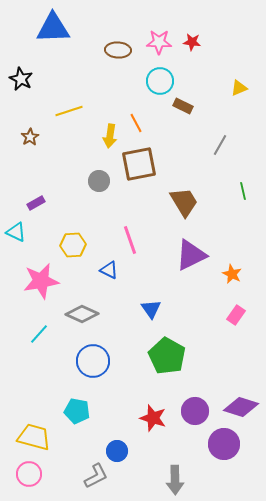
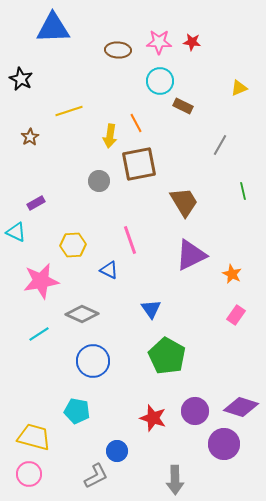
cyan line at (39, 334): rotated 15 degrees clockwise
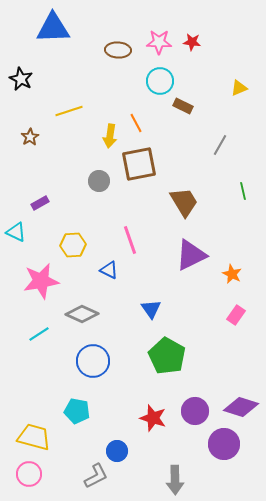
purple rectangle at (36, 203): moved 4 px right
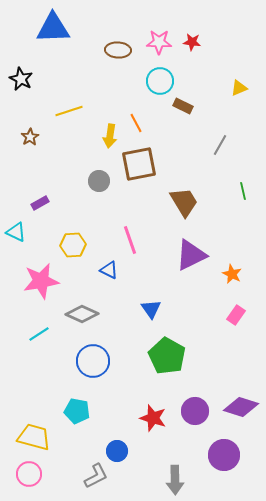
purple circle at (224, 444): moved 11 px down
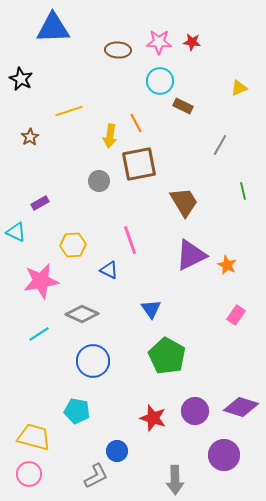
orange star at (232, 274): moved 5 px left, 9 px up
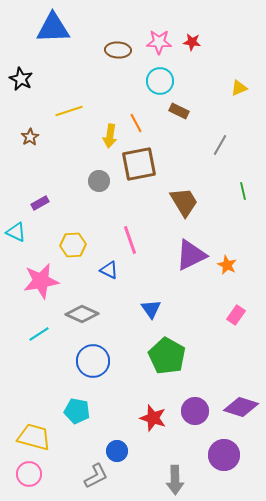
brown rectangle at (183, 106): moved 4 px left, 5 px down
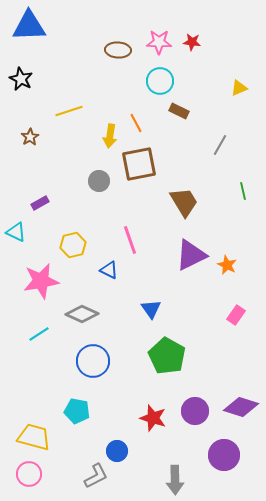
blue triangle at (53, 28): moved 24 px left, 2 px up
yellow hexagon at (73, 245): rotated 10 degrees counterclockwise
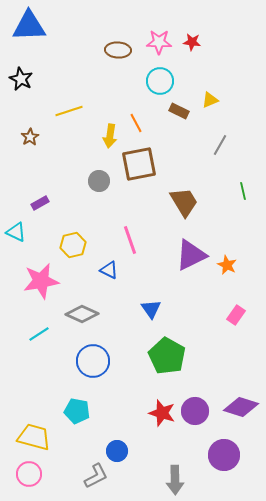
yellow triangle at (239, 88): moved 29 px left, 12 px down
red star at (153, 418): moved 9 px right, 5 px up
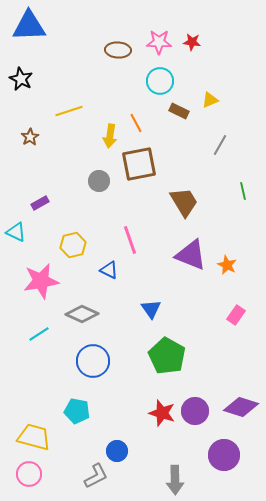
purple triangle at (191, 255): rotated 48 degrees clockwise
